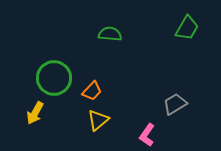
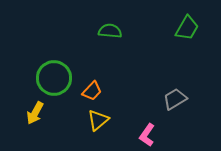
green semicircle: moved 3 px up
gray trapezoid: moved 5 px up
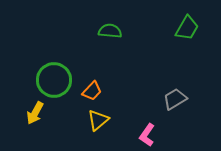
green circle: moved 2 px down
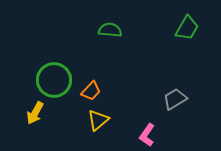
green semicircle: moved 1 px up
orange trapezoid: moved 1 px left
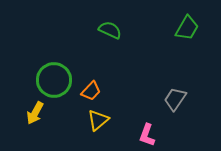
green semicircle: rotated 20 degrees clockwise
gray trapezoid: rotated 25 degrees counterclockwise
pink L-shape: rotated 15 degrees counterclockwise
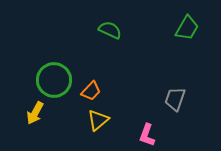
gray trapezoid: rotated 15 degrees counterclockwise
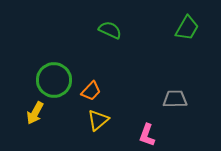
gray trapezoid: rotated 70 degrees clockwise
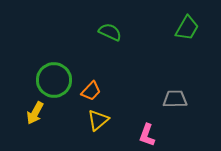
green semicircle: moved 2 px down
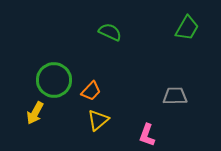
gray trapezoid: moved 3 px up
